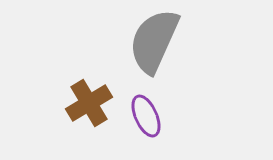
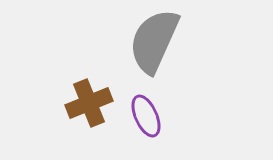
brown cross: rotated 9 degrees clockwise
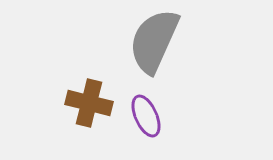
brown cross: rotated 36 degrees clockwise
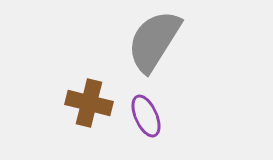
gray semicircle: rotated 8 degrees clockwise
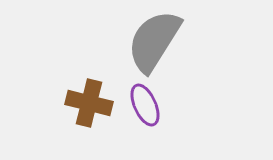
purple ellipse: moved 1 px left, 11 px up
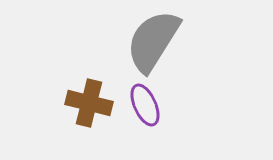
gray semicircle: moved 1 px left
